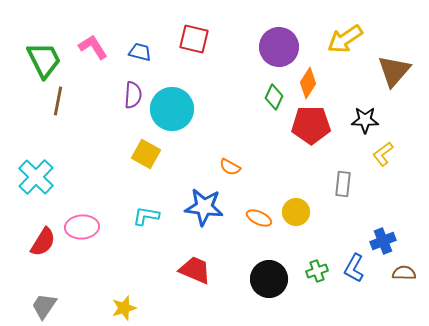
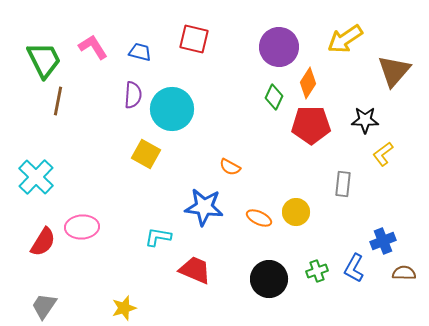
cyan L-shape: moved 12 px right, 21 px down
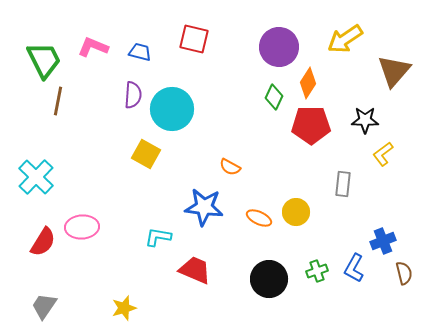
pink L-shape: rotated 36 degrees counterclockwise
brown semicircle: rotated 75 degrees clockwise
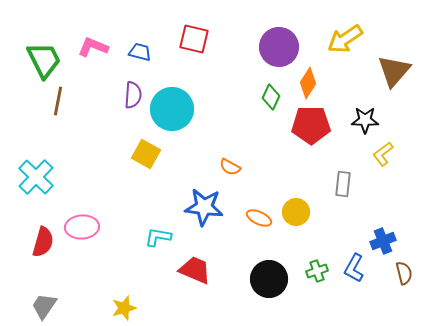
green diamond: moved 3 px left
red semicircle: rotated 16 degrees counterclockwise
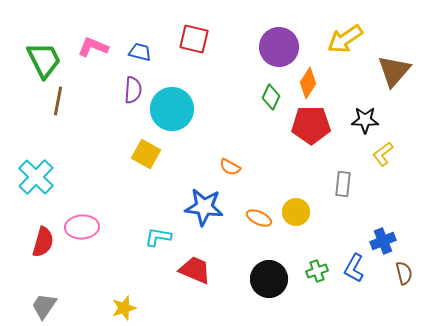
purple semicircle: moved 5 px up
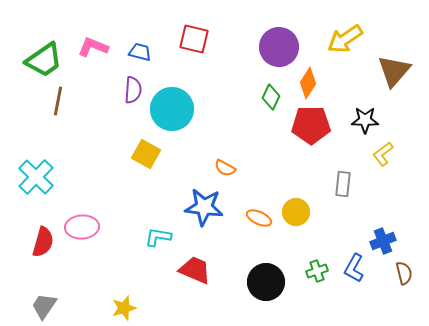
green trapezoid: rotated 81 degrees clockwise
orange semicircle: moved 5 px left, 1 px down
black circle: moved 3 px left, 3 px down
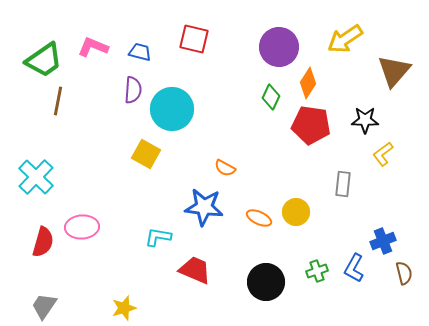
red pentagon: rotated 9 degrees clockwise
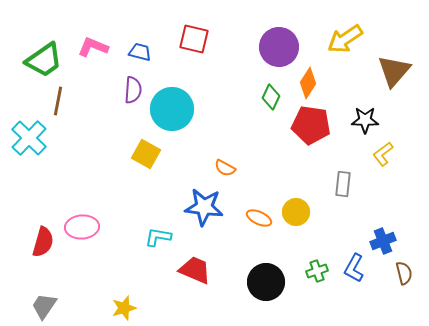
cyan cross: moved 7 px left, 39 px up
